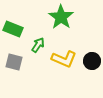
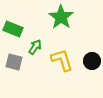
green arrow: moved 3 px left, 2 px down
yellow L-shape: moved 2 px left, 1 px down; rotated 130 degrees counterclockwise
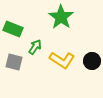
yellow L-shape: rotated 140 degrees clockwise
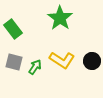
green star: moved 1 px left, 1 px down
green rectangle: rotated 30 degrees clockwise
green arrow: moved 20 px down
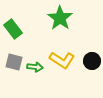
green arrow: rotated 63 degrees clockwise
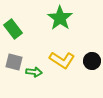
green arrow: moved 1 px left, 5 px down
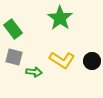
gray square: moved 5 px up
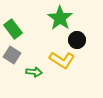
gray square: moved 2 px left, 2 px up; rotated 18 degrees clockwise
black circle: moved 15 px left, 21 px up
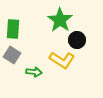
green star: moved 2 px down
green rectangle: rotated 42 degrees clockwise
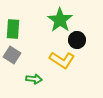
green arrow: moved 7 px down
